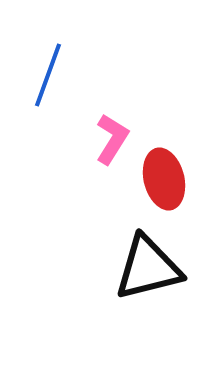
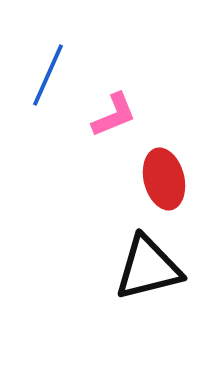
blue line: rotated 4 degrees clockwise
pink L-shape: moved 2 px right, 24 px up; rotated 36 degrees clockwise
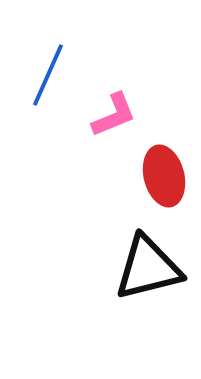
red ellipse: moved 3 px up
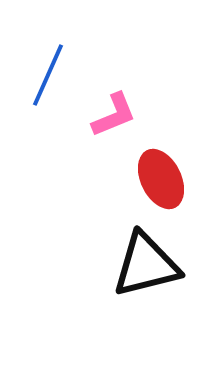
red ellipse: moved 3 px left, 3 px down; rotated 12 degrees counterclockwise
black triangle: moved 2 px left, 3 px up
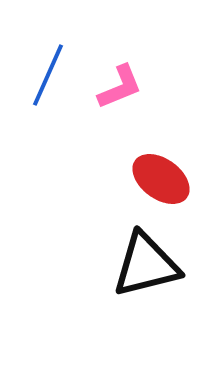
pink L-shape: moved 6 px right, 28 px up
red ellipse: rotated 28 degrees counterclockwise
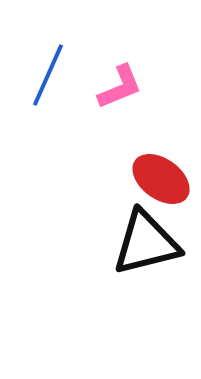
black triangle: moved 22 px up
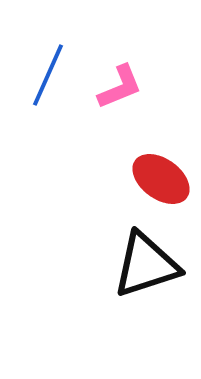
black triangle: moved 22 px down; rotated 4 degrees counterclockwise
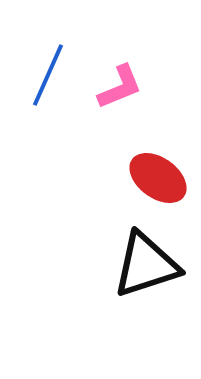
red ellipse: moved 3 px left, 1 px up
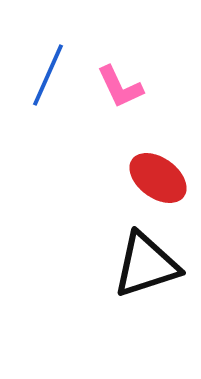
pink L-shape: rotated 87 degrees clockwise
